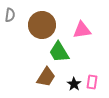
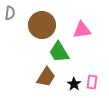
gray semicircle: moved 2 px up
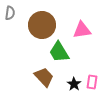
brown trapezoid: moved 2 px left; rotated 75 degrees counterclockwise
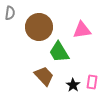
brown circle: moved 3 px left, 2 px down
brown trapezoid: moved 1 px up
black star: moved 1 px left, 1 px down
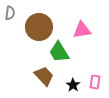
pink rectangle: moved 3 px right
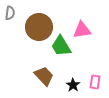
green trapezoid: moved 2 px right, 6 px up
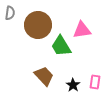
brown circle: moved 1 px left, 2 px up
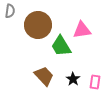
gray semicircle: moved 2 px up
black star: moved 6 px up
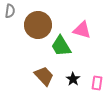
pink triangle: rotated 24 degrees clockwise
pink rectangle: moved 2 px right, 1 px down
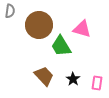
brown circle: moved 1 px right
pink triangle: moved 1 px up
